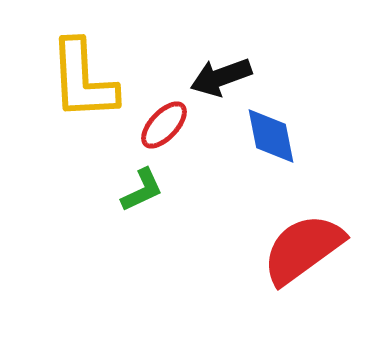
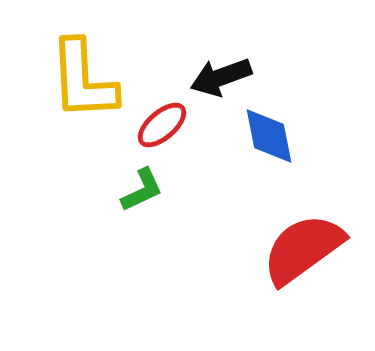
red ellipse: moved 2 px left; rotated 6 degrees clockwise
blue diamond: moved 2 px left
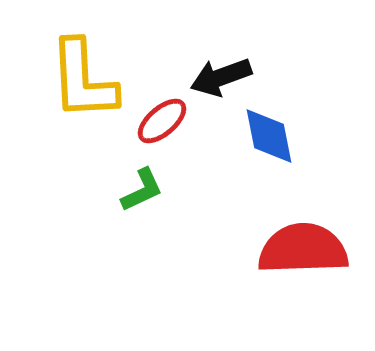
red ellipse: moved 4 px up
red semicircle: rotated 34 degrees clockwise
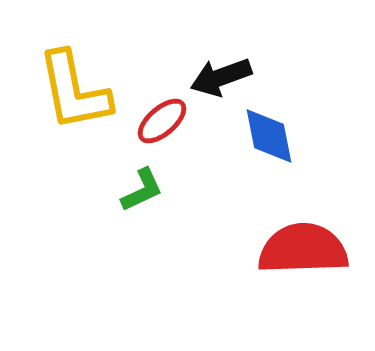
yellow L-shape: moved 9 px left, 11 px down; rotated 8 degrees counterclockwise
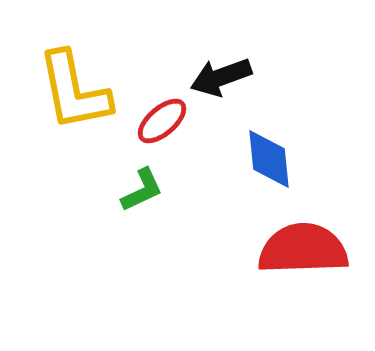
blue diamond: moved 23 px down; rotated 6 degrees clockwise
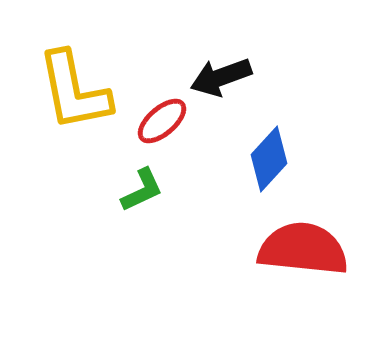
blue diamond: rotated 48 degrees clockwise
red semicircle: rotated 8 degrees clockwise
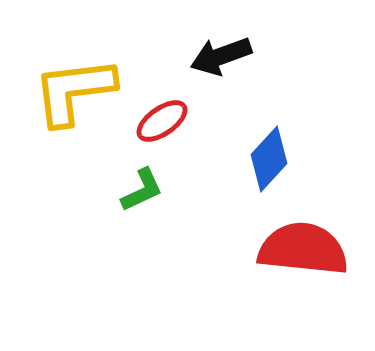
black arrow: moved 21 px up
yellow L-shape: rotated 94 degrees clockwise
red ellipse: rotated 6 degrees clockwise
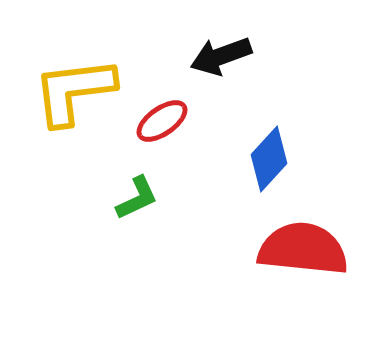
green L-shape: moved 5 px left, 8 px down
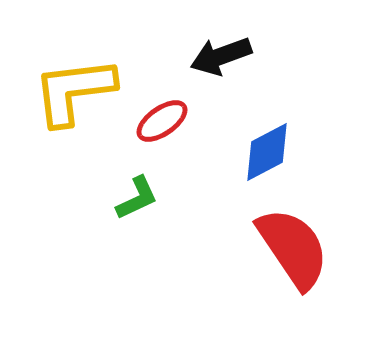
blue diamond: moved 2 px left, 7 px up; rotated 20 degrees clockwise
red semicircle: moved 10 px left, 1 px up; rotated 50 degrees clockwise
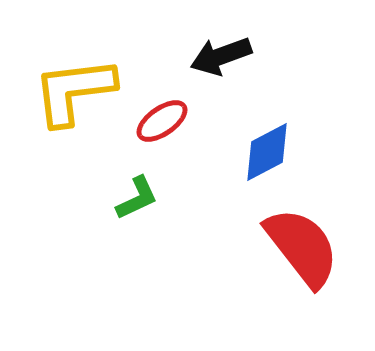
red semicircle: moved 9 px right, 1 px up; rotated 4 degrees counterclockwise
